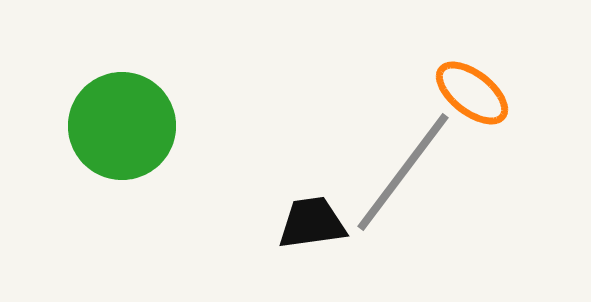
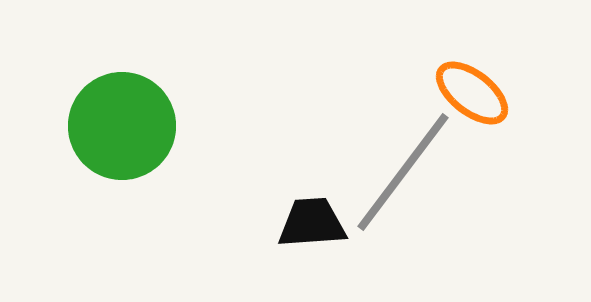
black trapezoid: rotated 4 degrees clockwise
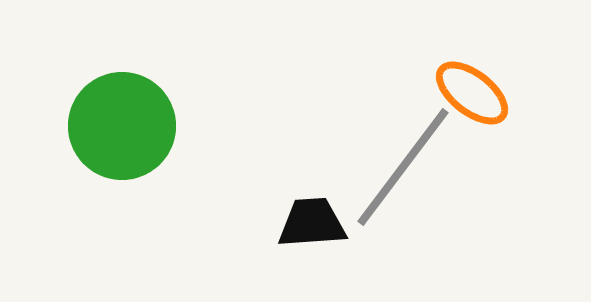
gray line: moved 5 px up
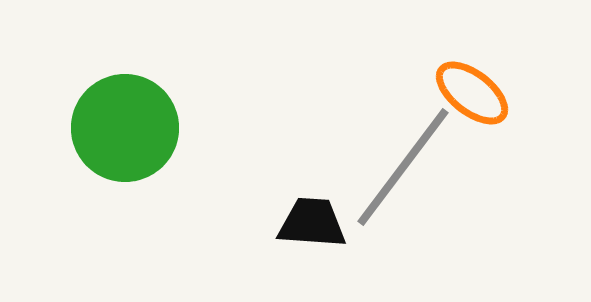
green circle: moved 3 px right, 2 px down
black trapezoid: rotated 8 degrees clockwise
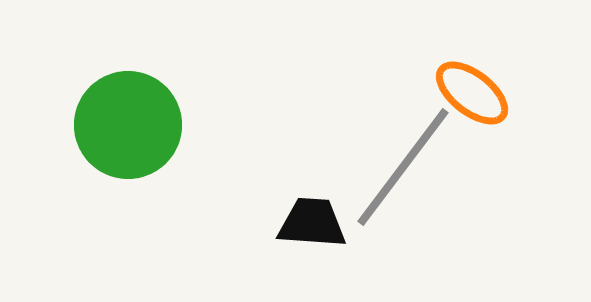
green circle: moved 3 px right, 3 px up
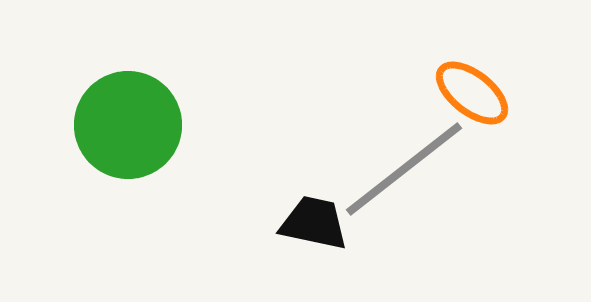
gray line: moved 1 px right, 2 px down; rotated 15 degrees clockwise
black trapezoid: moved 2 px right; rotated 8 degrees clockwise
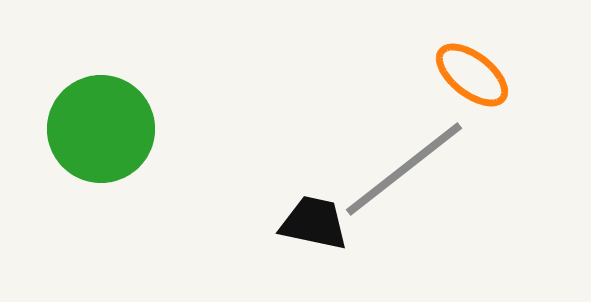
orange ellipse: moved 18 px up
green circle: moved 27 px left, 4 px down
